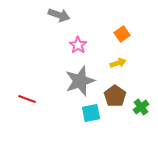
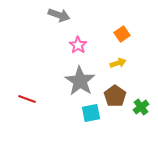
gray star: rotated 20 degrees counterclockwise
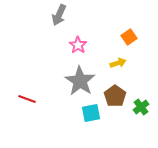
gray arrow: rotated 95 degrees clockwise
orange square: moved 7 px right, 3 px down
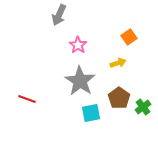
brown pentagon: moved 4 px right, 2 px down
green cross: moved 2 px right
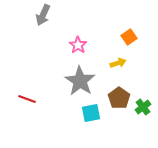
gray arrow: moved 16 px left
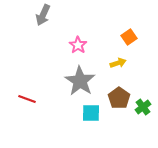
cyan square: rotated 12 degrees clockwise
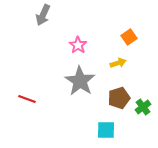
brown pentagon: rotated 20 degrees clockwise
cyan square: moved 15 px right, 17 px down
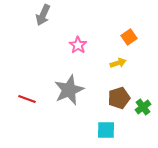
gray star: moved 11 px left, 9 px down; rotated 16 degrees clockwise
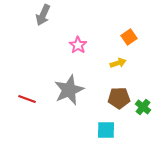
brown pentagon: rotated 15 degrees clockwise
green cross: rotated 14 degrees counterclockwise
